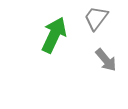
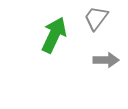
gray arrow: rotated 50 degrees counterclockwise
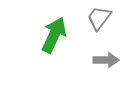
gray trapezoid: moved 3 px right
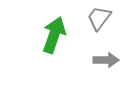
green arrow: rotated 6 degrees counterclockwise
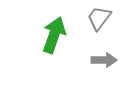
gray arrow: moved 2 px left
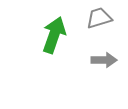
gray trapezoid: rotated 36 degrees clockwise
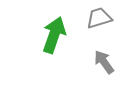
gray arrow: moved 2 px down; rotated 125 degrees counterclockwise
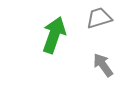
gray arrow: moved 1 px left, 3 px down
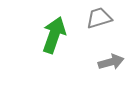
gray arrow: moved 8 px right, 3 px up; rotated 110 degrees clockwise
